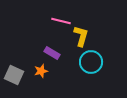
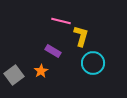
purple rectangle: moved 1 px right, 2 px up
cyan circle: moved 2 px right, 1 px down
orange star: rotated 16 degrees counterclockwise
gray square: rotated 30 degrees clockwise
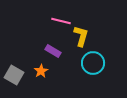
gray square: rotated 24 degrees counterclockwise
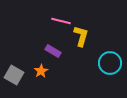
cyan circle: moved 17 px right
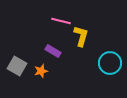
orange star: rotated 16 degrees clockwise
gray square: moved 3 px right, 9 px up
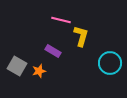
pink line: moved 1 px up
orange star: moved 2 px left
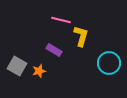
purple rectangle: moved 1 px right, 1 px up
cyan circle: moved 1 px left
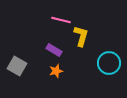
orange star: moved 17 px right
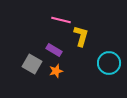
gray square: moved 15 px right, 2 px up
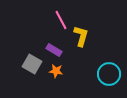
pink line: rotated 48 degrees clockwise
cyan circle: moved 11 px down
orange star: rotated 24 degrees clockwise
